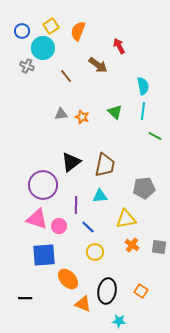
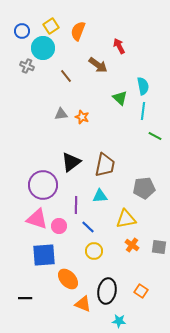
green triangle: moved 5 px right, 14 px up
yellow circle: moved 1 px left, 1 px up
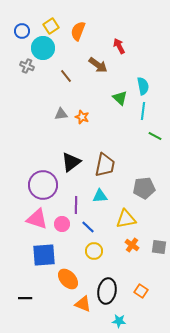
pink circle: moved 3 px right, 2 px up
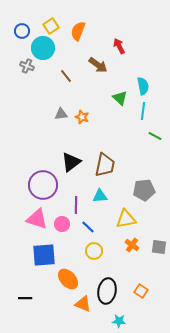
gray pentagon: moved 2 px down
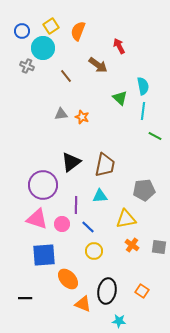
orange square: moved 1 px right
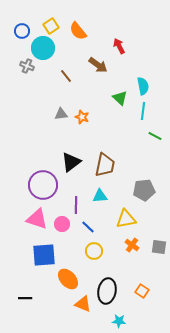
orange semicircle: rotated 60 degrees counterclockwise
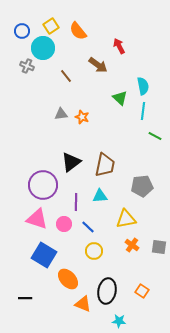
gray pentagon: moved 2 px left, 4 px up
purple line: moved 3 px up
pink circle: moved 2 px right
blue square: rotated 35 degrees clockwise
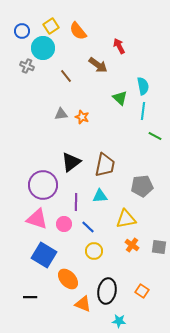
black line: moved 5 px right, 1 px up
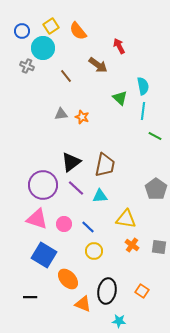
gray pentagon: moved 14 px right, 3 px down; rotated 30 degrees counterclockwise
purple line: moved 14 px up; rotated 48 degrees counterclockwise
yellow triangle: rotated 20 degrees clockwise
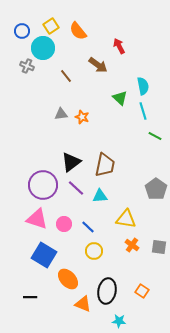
cyan line: rotated 24 degrees counterclockwise
